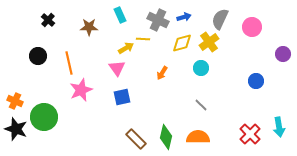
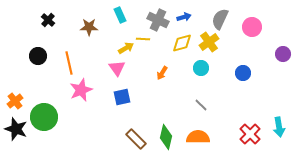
blue circle: moved 13 px left, 8 px up
orange cross: rotated 28 degrees clockwise
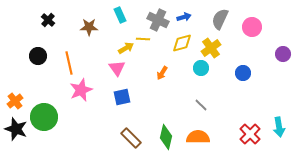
yellow cross: moved 2 px right, 6 px down
brown rectangle: moved 5 px left, 1 px up
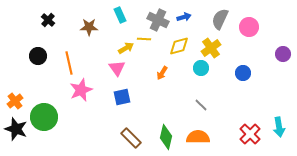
pink circle: moved 3 px left
yellow line: moved 1 px right
yellow diamond: moved 3 px left, 3 px down
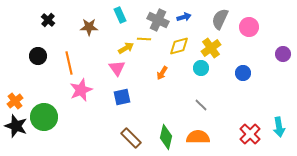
black star: moved 3 px up
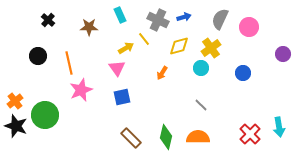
yellow line: rotated 48 degrees clockwise
green circle: moved 1 px right, 2 px up
